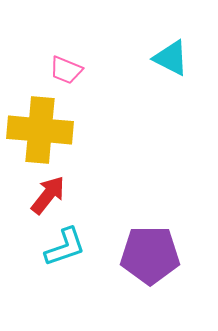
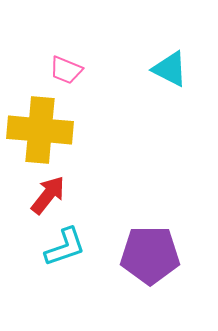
cyan triangle: moved 1 px left, 11 px down
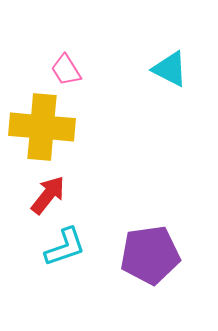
pink trapezoid: rotated 36 degrees clockwise
yellow cross: moved 2 px right, 3 px up
purple pentagon: rotated 8 degrees counterclockwise
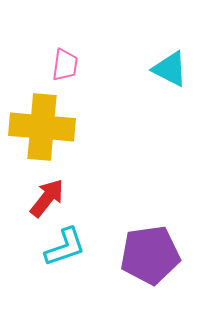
pink trapezoid: moved 1 px left, 5 px up; rotated 140 degrees counterclockwise
red arrow: moved 1 px left, 3 px down
